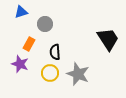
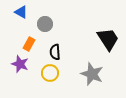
blue triangle: rotated 48 degrees clockwise
gray star: moved 14 px right
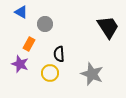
black trapezoid: moved 12 px up
black semicircle: moved 4 px right, 2 px down
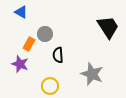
gray circle: moved 10 px down
black semicircle: moved 1 px left, 1 px down
yellow circle: moved 13 px down
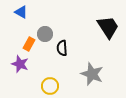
black semicircle: moved 4 px right, 7 px up
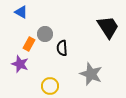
gray star: moved 1 px left
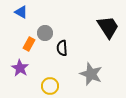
gray circle: moved 1 px up
purple star: moved 4 px down; rotated 12 degrees clockwise
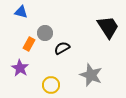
blue triangle: rotated 16 degrees counterclockwise
black semicircle: rotated 63 degrees clockwise
gray star: moved 1 px down
yellow circle: moved 1 px right, 1 px up
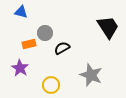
orange rectangle: rotated 48 degrees clockwise
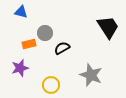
purple star: rotated 24 degrees clockwise
